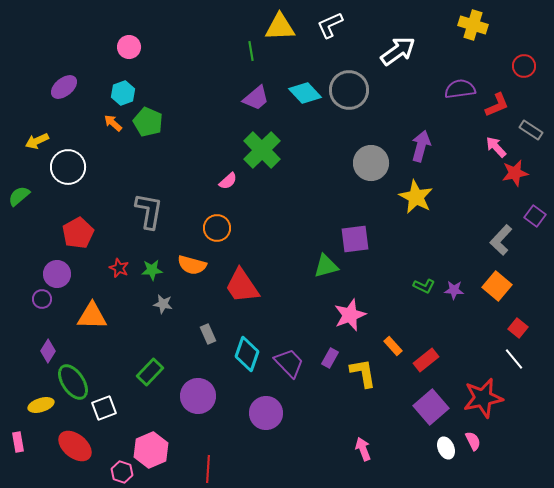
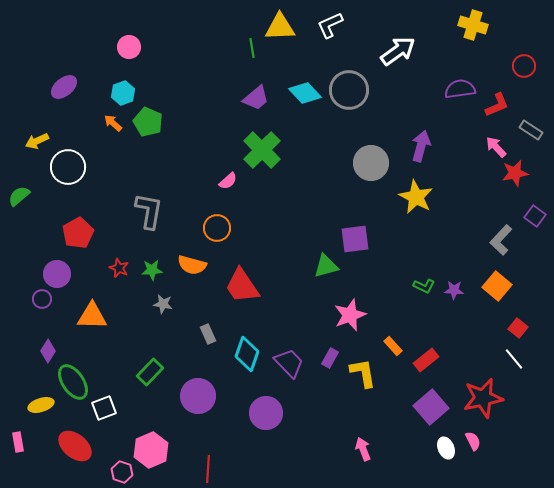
green line at (251, 51): moved 1 px right, 3 px up
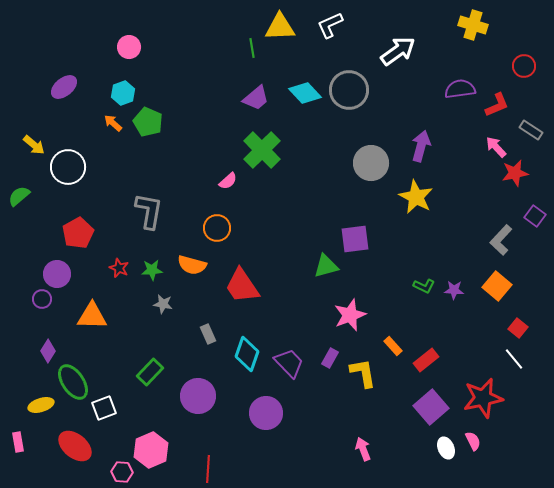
yellow arrow at (37, 141): moved 3 px left, 4 px down; rotated 115 degrees counterclockwise
pink hexagon at (122, 472): rotated 15 degrees counterclockwise
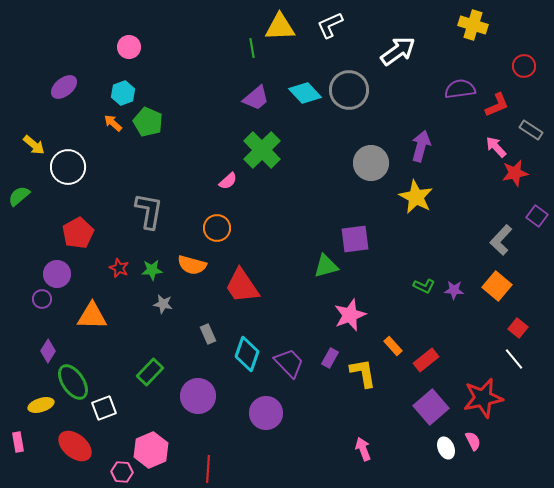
purple square at (535, 216): moved 2 px right
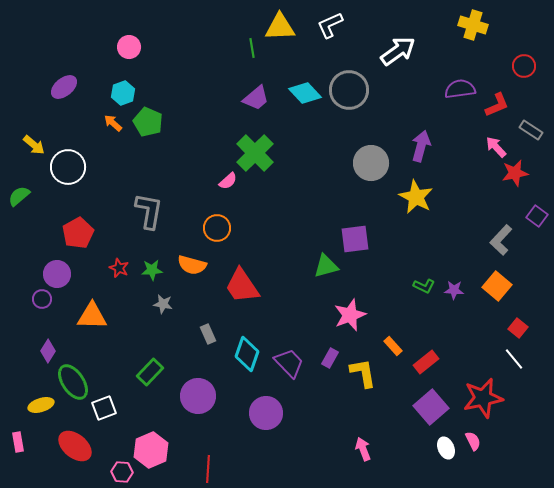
green cross at (262, 150): moved 7 px left, 3 px down
red rectangle at (426, 360): moved 2 px down
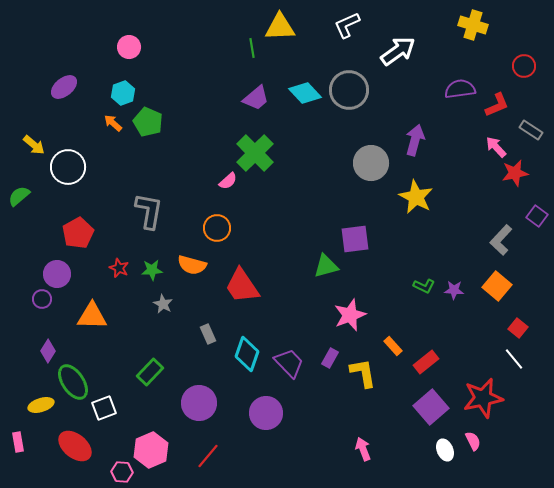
white L-shape at (330, 25): moved 17 px right
purple arrow at (421, 146): moved 6 px left, 6 px up
gray star at (163, 304): rotated 18 degrees clockwise
purple circle at (198, 396): moved 1 px right, 7 px down
white ellipse at (446, 448): moved 1 px left, 2 px down
red line at (208, 469): moved 13 px up; rotated 36 degrees clockwise
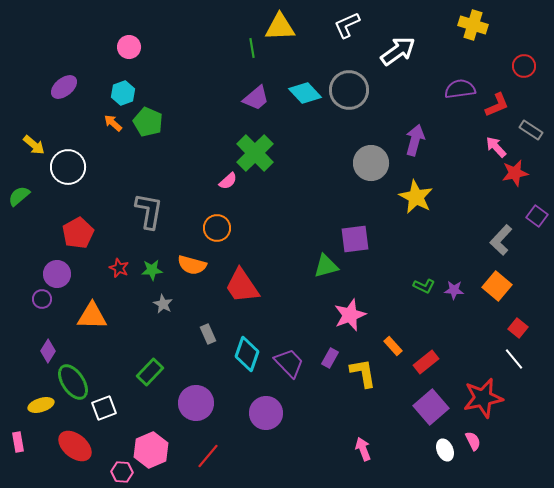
purple circle at (199, 403): moved 3 px left
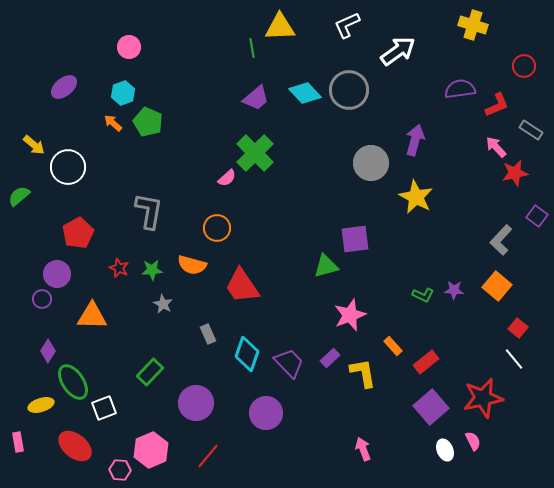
pink semicircle at (228, 181): moved 1 px left, 3 px up
green L-shape at (424, 286): moved 1 px left, 9 px down
purple rectangle at (330, 358): rotated 18 degrees clockwise
pink hexagon at (122, 472): moved 2 px left, 2 px up
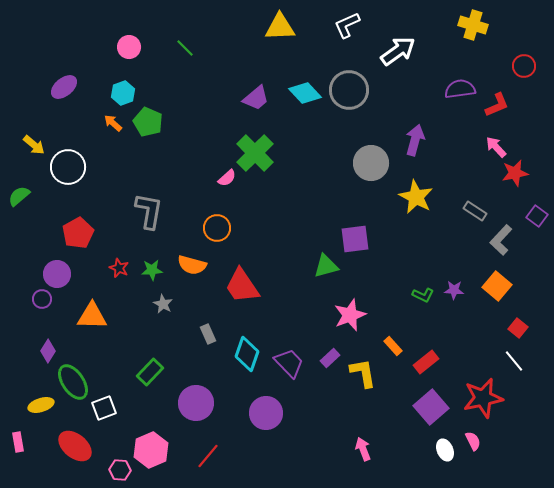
green line at (252, 48): moved 67 px left; rotated 36 degrees counterclockwise
gray rectangle at (531, 130): moved 56 px left, 81 px down
white line at (514, 359): moved 2 px down
